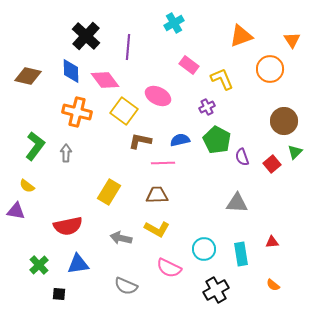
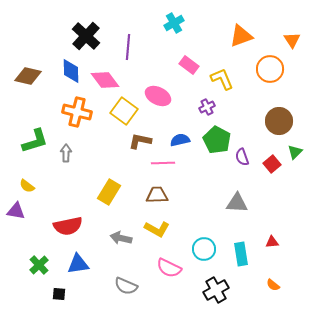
brown circle at (284, 121): moved 5 px left
green L-shape at (35, 146): moved 5 px up; rotated 36 degrees clockwise
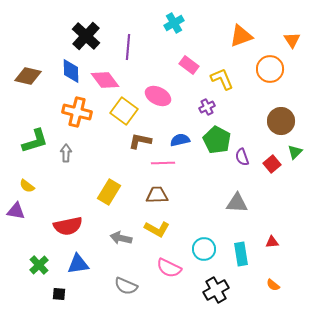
brown circle at (279, 121): moved 2 px right
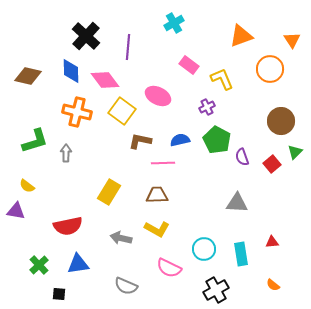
yellow square at (124, 111): moved 2 px left
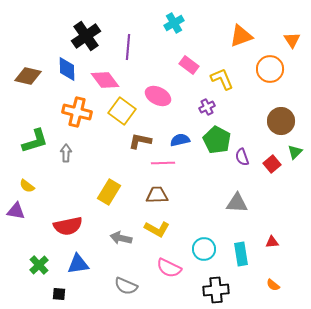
black cross at (86, 36): rotated 12 degrees clockwise
blue diamond at (71, 71): moved 4 px left, 2 px up
black cross at (216, 290): rotated 25 degrees clockwise
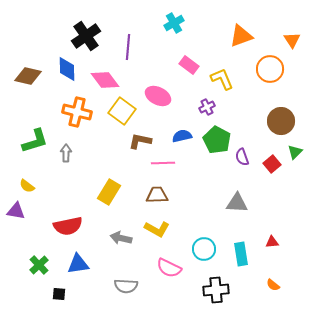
blue semicircle at (180, 140): moved 2 px right, 4 px up
gray semicircle at (126, 286): rotated 20 degrees counterclockwise
